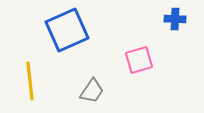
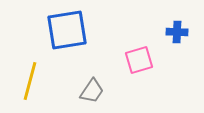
blue cross: moved 2 px right, 13 px down
blue square: rotated 15 degrees clockwise
yellow line: rotated 21 degrees clockwise
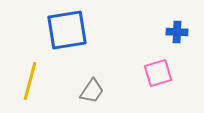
pink square: moved 19 px right, 13 px down
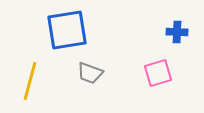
gray trapezoid: moved 2 px left, 18 px up; rotated 76 degrees clockwise
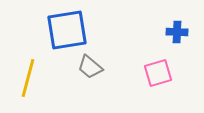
gray trapezoid: moved 6 px up; rotated 20 degrees clockwise
yellow line: moved 2 px left, 3 px up
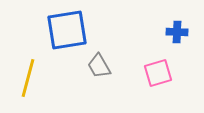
gray trapezoid: moved 9 px right, 1 px up; rotated 20 degrees clockwise
